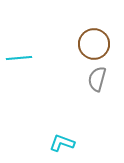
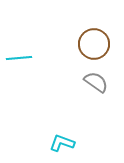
gray semicircle: moved 1 px left, 3 px down; rotated 110 degrees clockwise
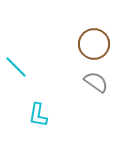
cyan line: moved 3 px left, 9 px down; rotated 50 degrees clockwise
cyan L-shape: moved 24 px left, 28 px up; rotated 100 degrees counterclockwise
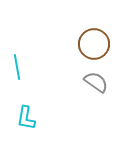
cyan line: moved 1 px right; rotated 35 degrees clockwise
cyan L-shape: moved 12 px left, 3 px down
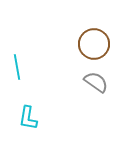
cyan L-shape: moved 2 px right
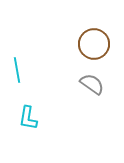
cyan line: moved 3 px down
gray semicircle: moved 4 px left, 2 px down
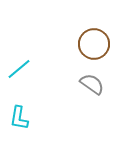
cyan line: moved 2 px right, 1 px up; rotated 60 degrees clockwise
cyan L-shape: moved 9 px left
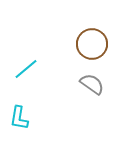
brown circle: moved 2 px left
cyan line: moved 7 px right
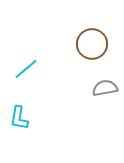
gray semicircle: moved 13 px right, 4 px down; rotated 45 degrees counterclockwise
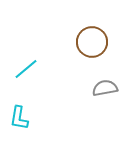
brown circle: moved 2 px up
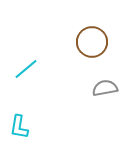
cyan L-shape: moved 9 px down
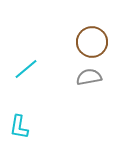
gray semicircle: moved 16 px left, 11 px up
